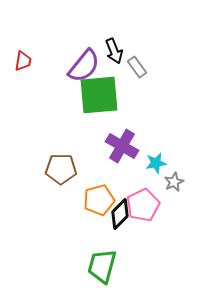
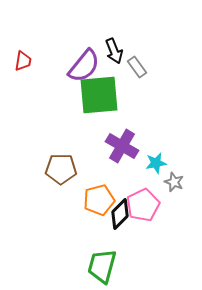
gray star: rotated 24 degrees counterclockwise
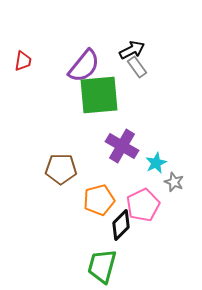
black arrow: moved 18 px right, 1 px up; rotated 95 degrees counterclockwise
cyan star: rotated 15 degrees counterclockwise
black diamond: moved 1 px right, 11 px down
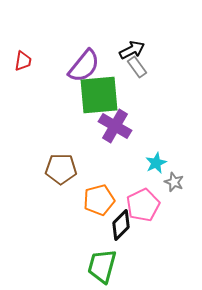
purple cross: moved 7 px left, 20 px up
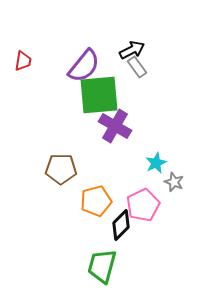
orange pentagon: moved 3 px left, 1 px down
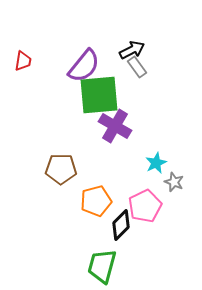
pink pentagon: moved 2 px right, 1 px down
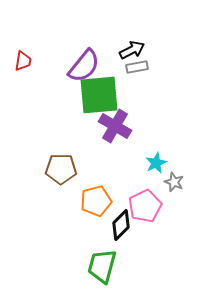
gray rectangle: rotated 65 degrees counterclockwise
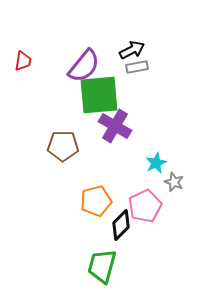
brown pentagon: moved 2 px right, 23 px up
